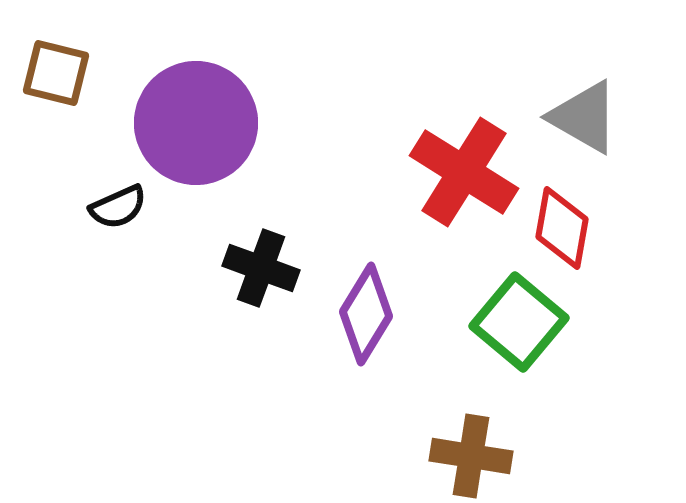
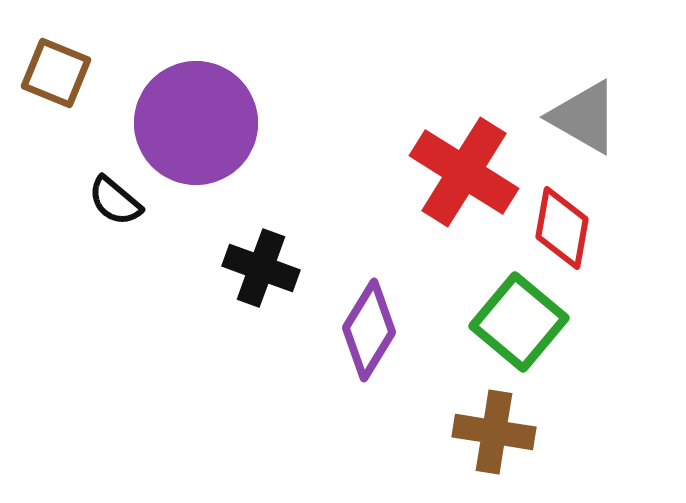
brown square: rotated 8 degrees clockwise
black semicircle: moved 3 px left, 6 px up; rotated 64 degrees clockwise
purple diamond: moved 3 px right, 16 px down
brown cross: moved 23 px right, 24 px up
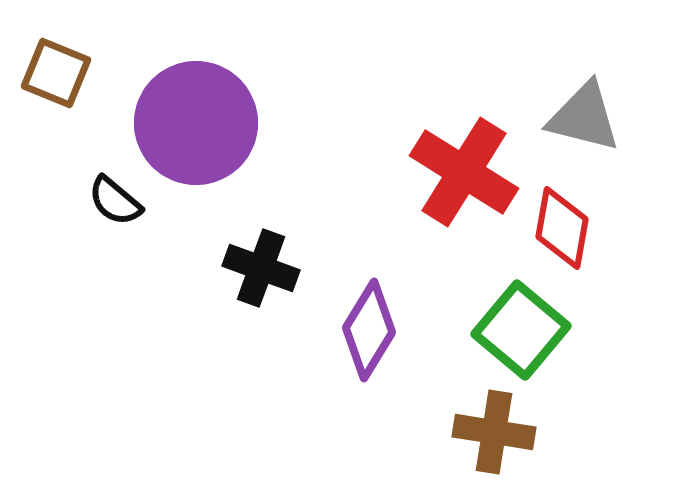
gray triangle: rotated 16 degrees counterclockwise
green square: moved 2 px right, 8 px down
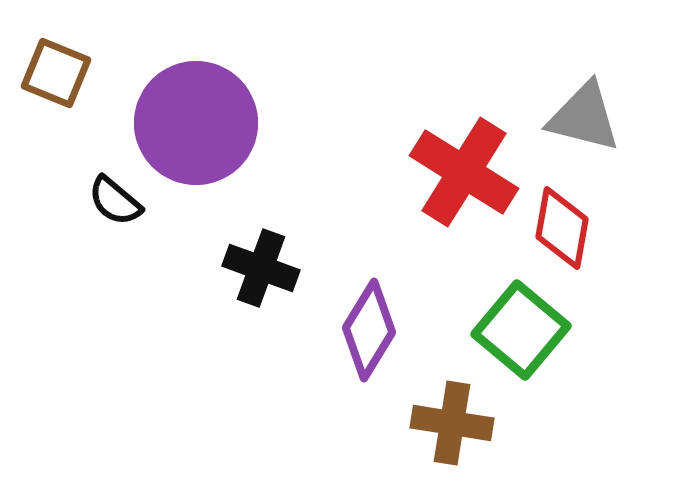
brown cross: moved 42 px left, 9 px up
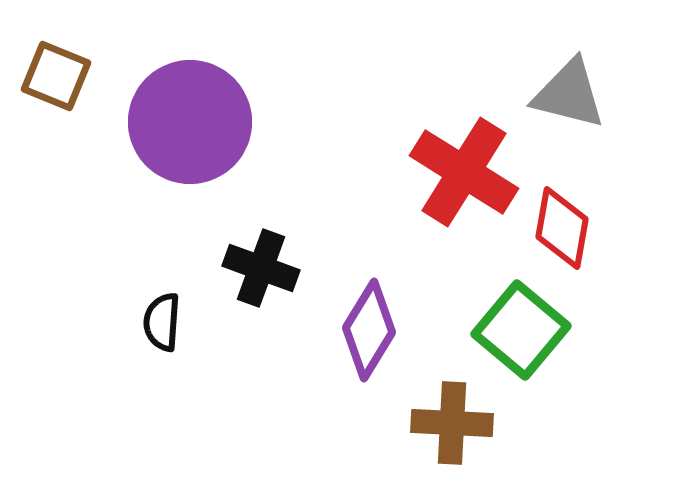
brown square: moved 3 px down
gray triangle: moved 15 px left, 23 px up
purple circle: moved 6 px left, 1 px up
black semicircle: moved 47 px right, 121 px down; rotated 54 degrees clockwise
brown cross: rotated 6 degrees counterclockwise
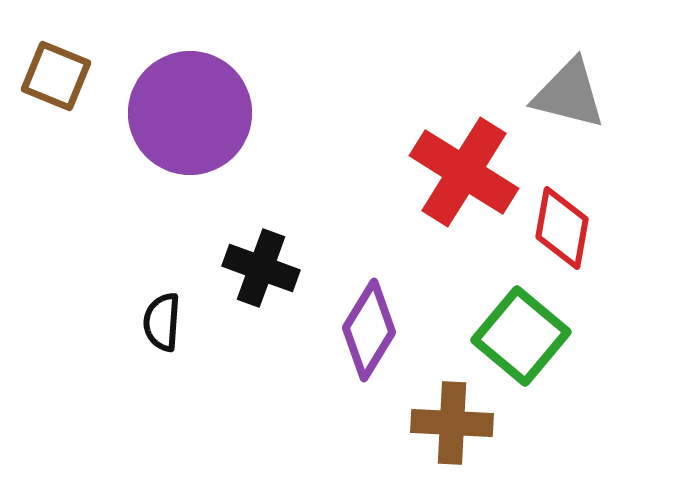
purple circle: moved 9 px up
green square: moved 6 px down
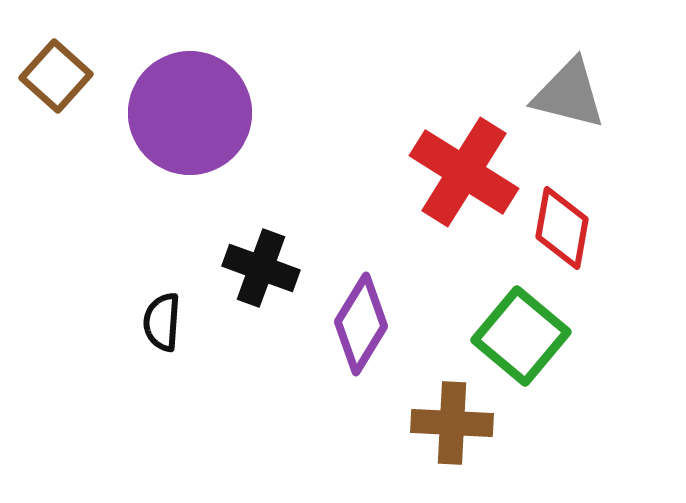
brown square: rotated 20 degrees clockwise
purple diamond: moved 8 px left, 6 px up
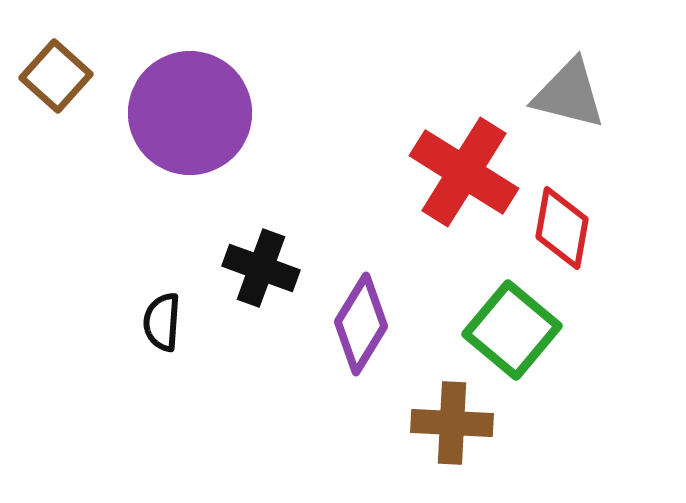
green square: moved 9 px left, 6 px up
